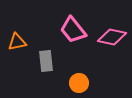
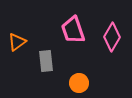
pink trapezoid: rotated 20 degrees clockwise
pink diamond: rotated 72 degrees counterclockwise
orange triangle: rotated 24 degrees counterclockwise
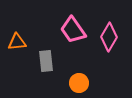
pink trapezoid: rotated 16 degrees counterclockwise
pink diamond: moved 3 px left
orange triangle: rotated 30 degrees clockwise
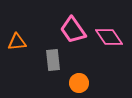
pink diamond: rotated 64 degrees counterclockwise
gray rectangle: moved 7 px right, 1 px up
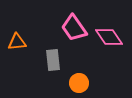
pink trapezoid: moved 1 px right, 2 px up
